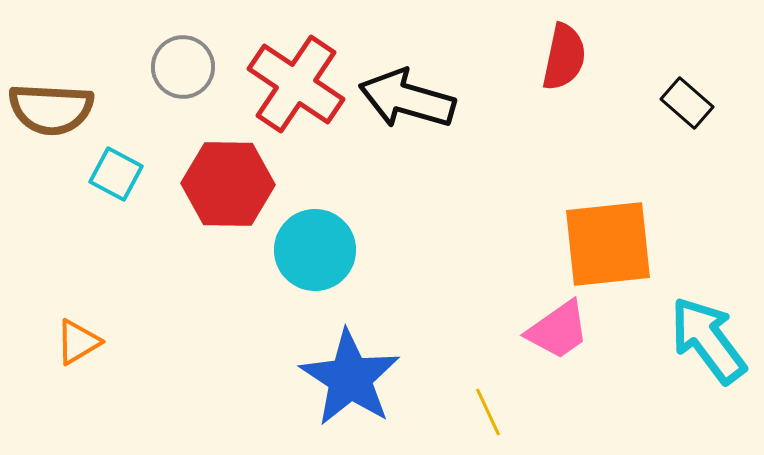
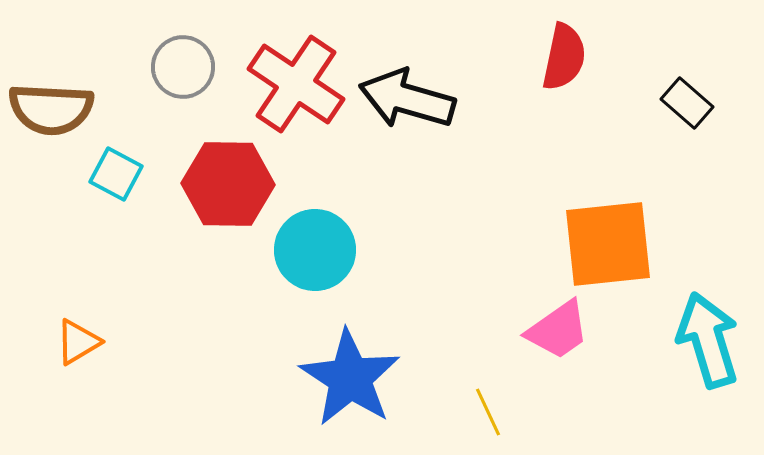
cyan arrow: rotated 20 degrees clockwise
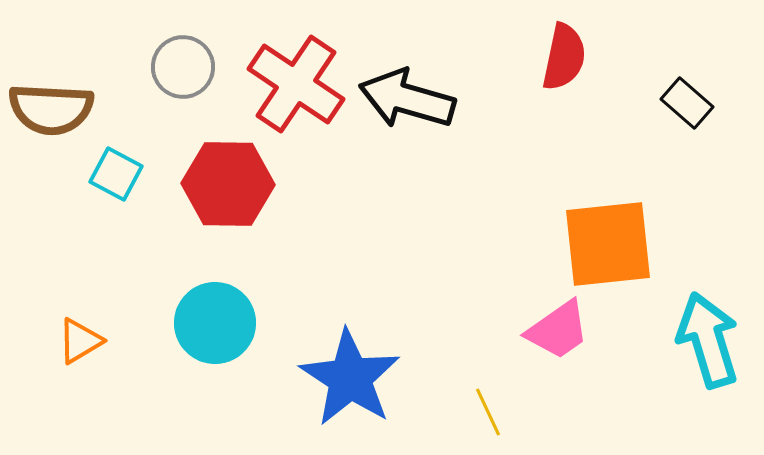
cyan circle: moved 100 px left, 73 px down
orange triangle: moved 2 px right, 1 px up
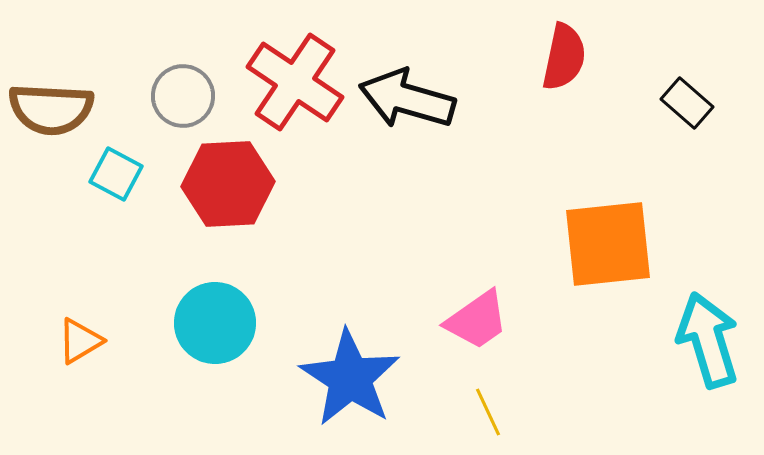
gray circle: moved 29 px down
red cross: moved 1 px left, 2 px up
red hexagon: rotated 4 degrees counterclockwise
pink trapezoid: moved 81 px left, 10 px up
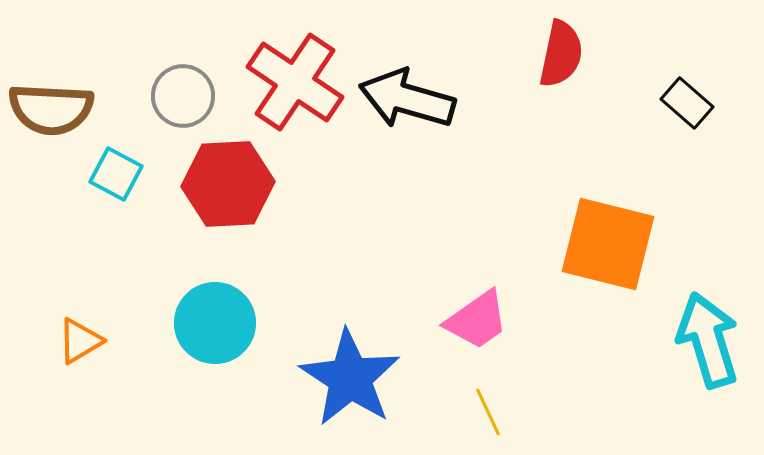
red semicircle: moved 3 px left, 3 px up
orange square: rotated 20 degrees clockwise
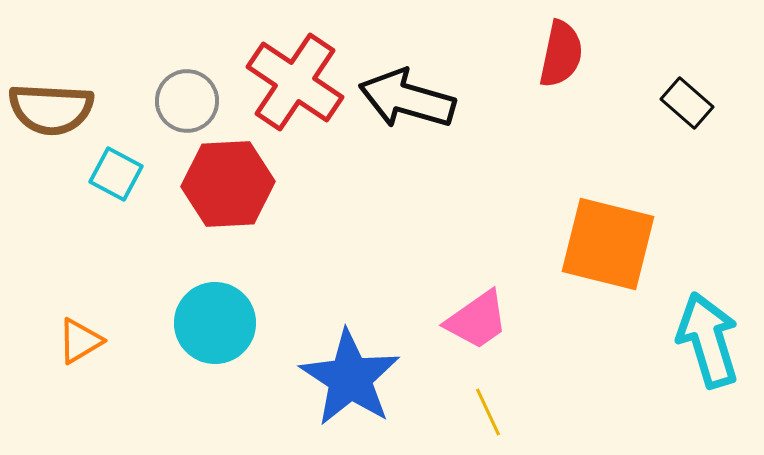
gray circle: moved 4 px right, 5 px down
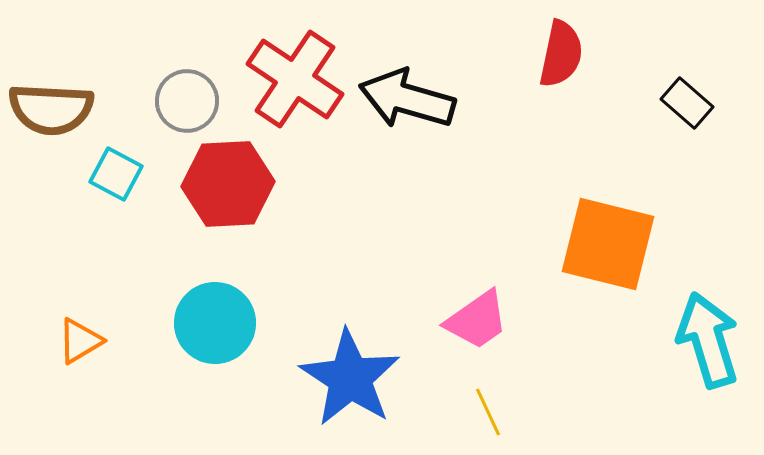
red cross: moved 3 px up
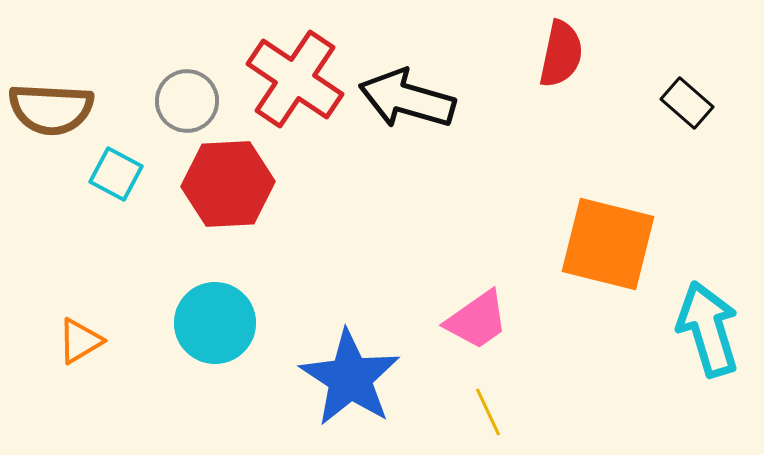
cyan arrow: moved 11 px up
